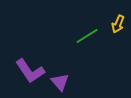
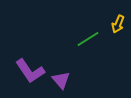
green line: moved 1 px right, 3 px down
purple triangle: moved 1 px right, 2 px up
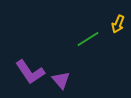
purple L-shape: moved 1 px down
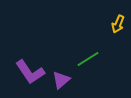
green line: moved 20 px down
purple triangle: rotated 30 degrees clockwise
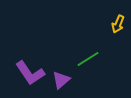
purple L-shape: moved 1 px down
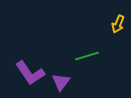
green line: moved 1 px left, 3 px up; rotated 15 degrees clockwise
purple triangle: moved 2 px down; rotated 12 degrees counterclockwise
